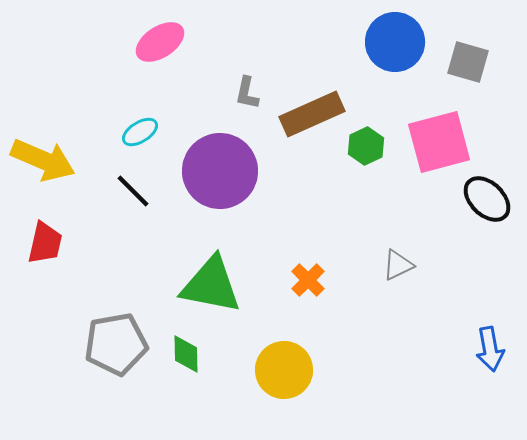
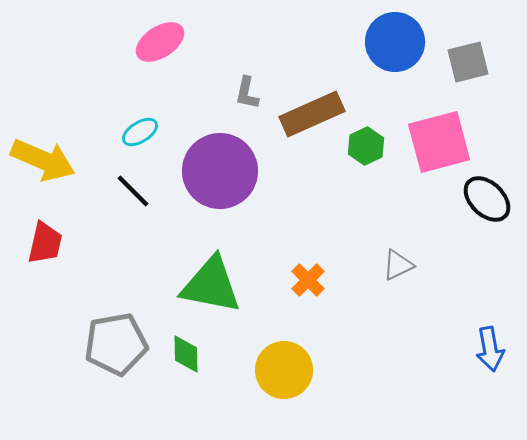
gray square: rotated 30 degrees counterclockwise
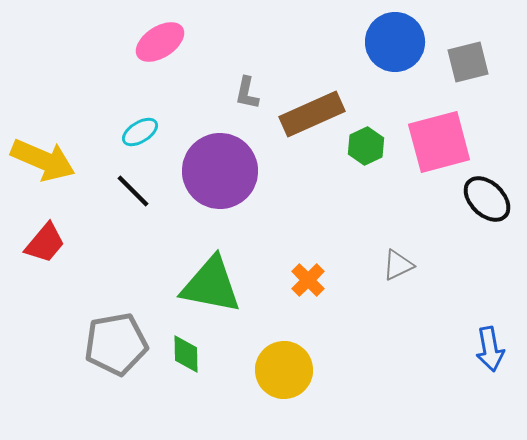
red trapezoid: rotated 27 degrees clockwise
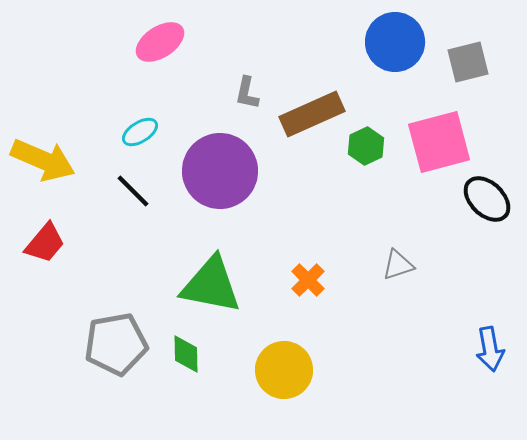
gray triangle: rotated 8 degrees clockwise
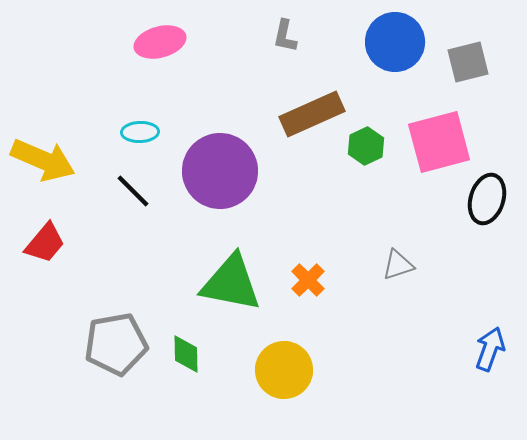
pink ellipse: rotated 18 degrees clockwise
gray L-shape: moved 38 px right, 57 px up
cyan ellipse: rotated 30 degrees clockwise
black ellipse: rotated 63 degrees clockwise
green triangle: moved 20 px right, 2 px up
blue arrow: rotated 150 degrees counterclockwise
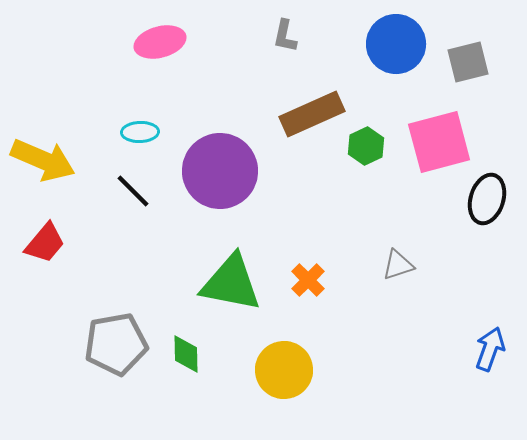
blue circle: moved 1 px right, 2 px down
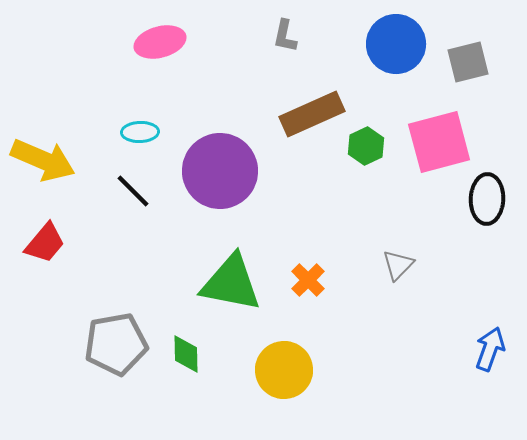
black ellipse: rotated 15 degrees counterclockwise
gray triangle: rotated 28 degrees counterclockwise
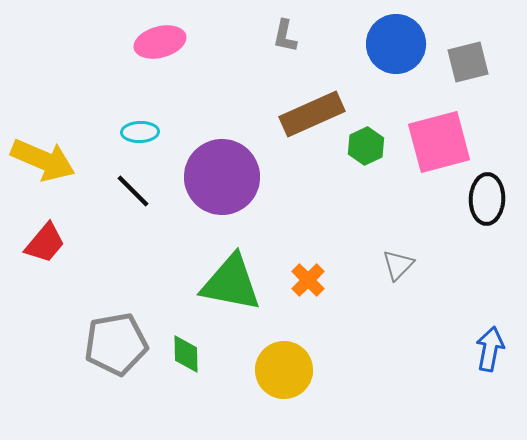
purple circle: moved 2 px right, 6 px down
blue arrow: rotated 9 degrees counterclockwise
